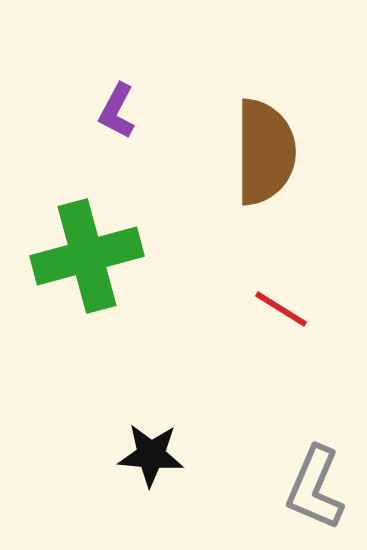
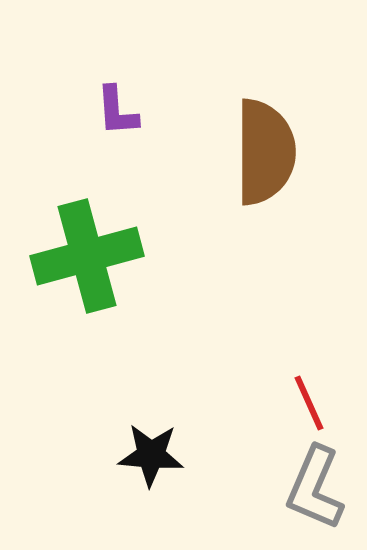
purple L-shape: rotated 32 degrees counterclockwise
red line: moved 28 px right, 94 px down; rotated 34 degrees clockwise
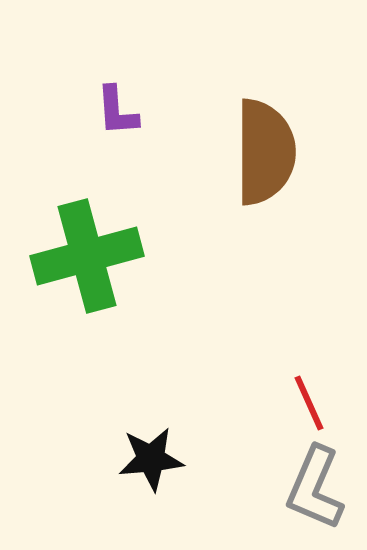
black star: moved 4 px down; rotated 10 degrees counterclockwise
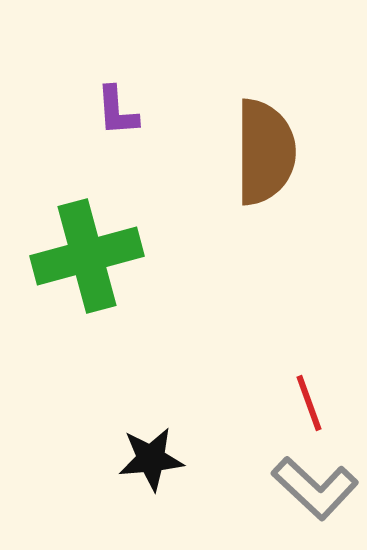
red line: rotated 4 degrees clockwise
gray L-shape: rotated 70 degrees counterclockwise
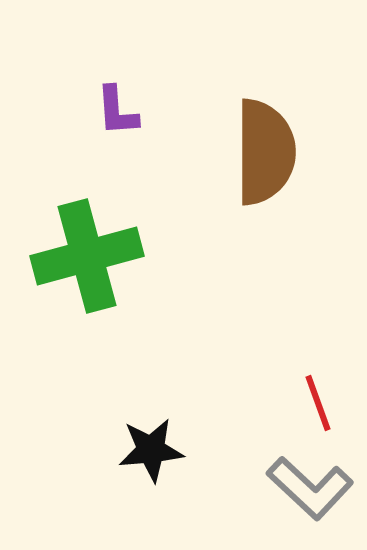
red line: moved 9 px right
black star: moved 9 px up
gray L-shape: moved 5 px left
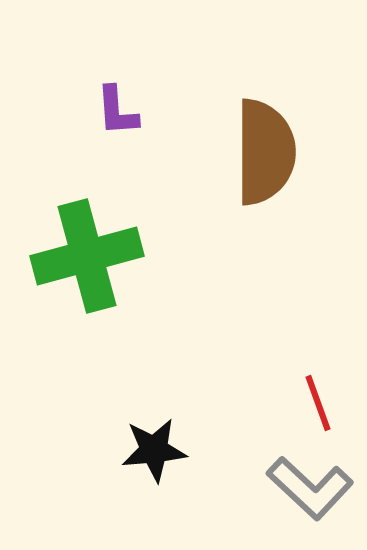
black star: moved 3 px right
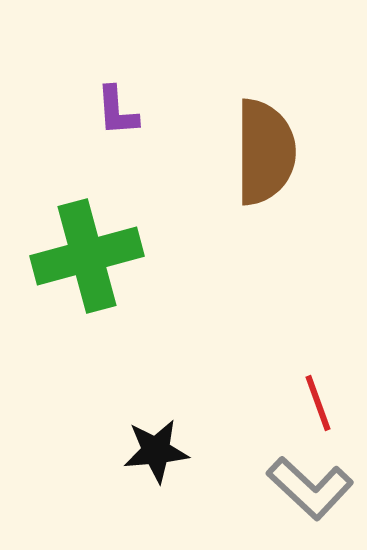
black star: moved 2 px right, 1 px down
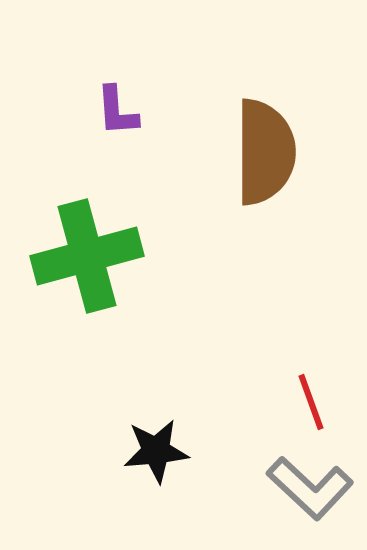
red line: moved 7 px left, 1 px up
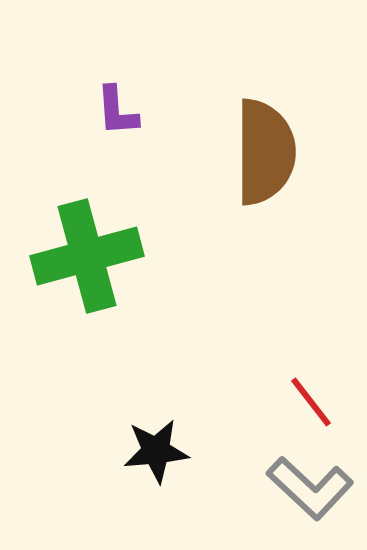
red line: rotated 18 degrees counterclockwise
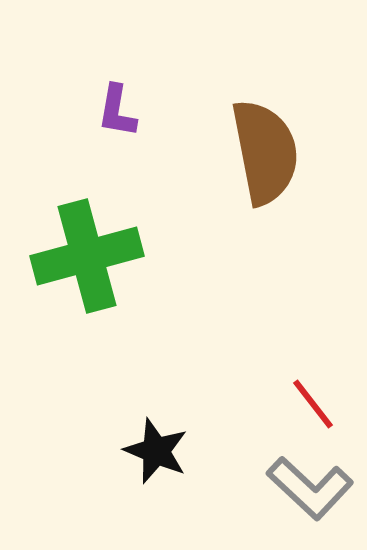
purple L-shape: rotated 14 degrees clockwise
brown semicircle: rotated 11 degrees counterclockwise
red line: moved 2 px right, 2 px down
black star: rotated 28 degrees clockwise
